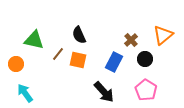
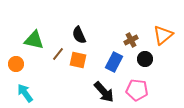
brown cross: rotated 16 degrees clockwise
pink pentagon: moved 9 px left; rotated 25 degrees counterclockwise
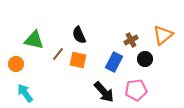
pink pentagon: moved 1 px left; rotated 15 degrees counterclockwise
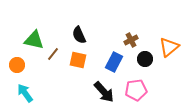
orange triangle: moved 6 px right, 12 px down
brown line: moved 5 px left
orange circle: moved 1 px right, 1 px down
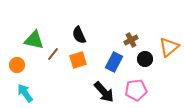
orange square: rotated 30 degrees counterclockwise
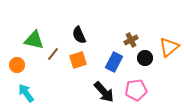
black circle: moved 1 px up
cyan arrow: moved 1 px right
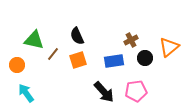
black semicircle: moved 2 px left, 1 px down
blue rectangle: moved 1 px up; rotated 54 degrees clockwise
pink pentagon: moved 1 px down
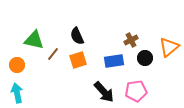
cyan arrow: moved 9 px left; rotated 24 degrees clockwise
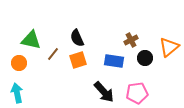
black semicircle: moved 2 px down
green triangle: moved 3 px left
blue rectangle: rotated 18 degrees clockwise
orange circle: moved 2 px right, 2 px up
pink pentagon: moved 1 px right, 2 px down
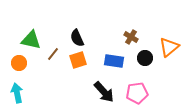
brown cross: moved 3 px up; rotated 32 degrees counterclockwise
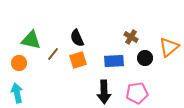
blue rectangle: rotated 12 degrees counterclockwise
black arrow: rotated 40 degrees clockwise
